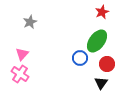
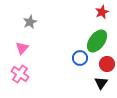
pink triangle: moved 6 px up
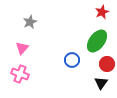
blue circle: moved 8 px left, 2 px down
pink cross: rotated 12 degrees counterclockwise
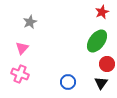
blue circle: moved 4 px left, 22 px down
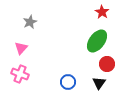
red star: rotated 16 degrees counterclockwise
pink triangle: moved 1 px left
black triangle: moved 2 px left
